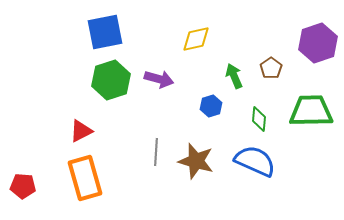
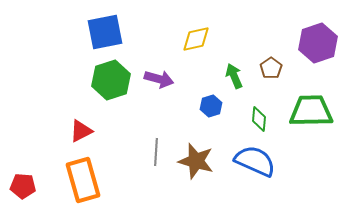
orange rectangle: moved 2 px left, 2 px down
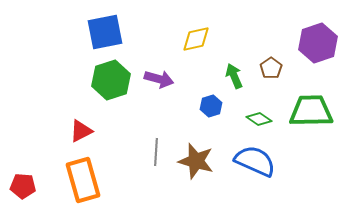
green diamond: rotated 60 degrees counterclockwise
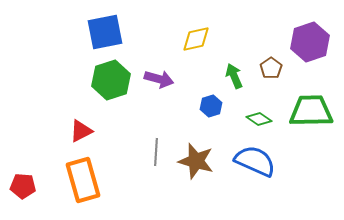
purple hexagon: moved 8 px left, 1 px up
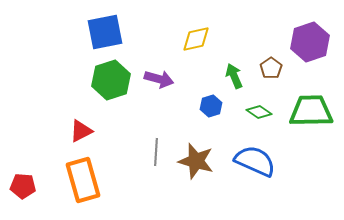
green diamond: moved 7 px up
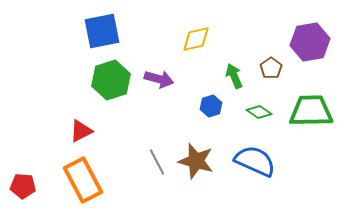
blue square: moved 3 px left, 1 px up
purple hexagon: rotated 9 degrees clockwise
gray line: moved 1 px right, 10 px down; rotated 32 degrees counterclockwise
orange rectangle: rotated 12 degrees counterclockwise
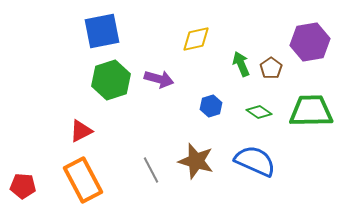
green arrow: moved 7 px right, 12 px up
gray line: moved 6 px left, 8 px down
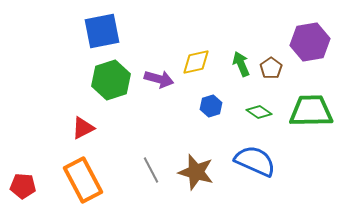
yellow diamond: moved 23 px down
red triangle: moved 2 px right, 3 px up
brown star: moved 11 px down
